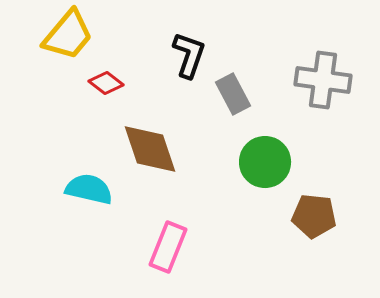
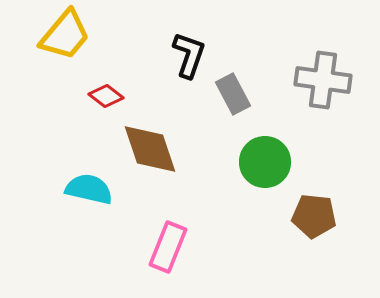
yellow trapezoid: moved 3 px left
red diamond: moved 13 px down
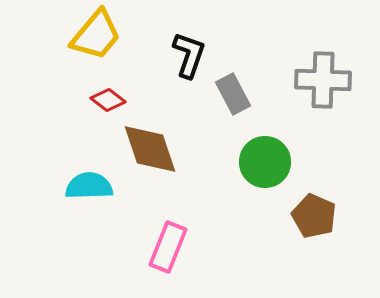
yellow trapezoid: moved 31 px right
gray cross: rotated 6 degrees counterclockwise
red diamond: moved 2 px right, 4 px down
cyan semicircle: moved 3 px up; rotated 15 degrees counterclockwise
brown pentagon: rotated 18 degrees clockwise
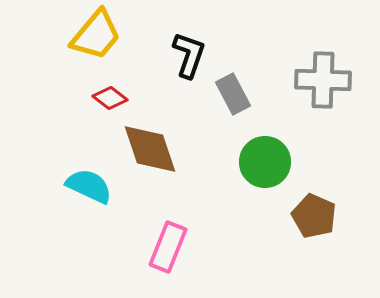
red diamond: moved 2 px right, 2 px up
cyan semicircle: rotated 27 degrees clockwise
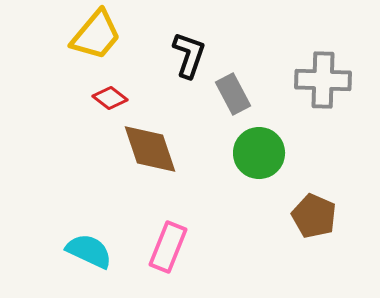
green circle: moved 6 px left, 9 px up
cyan semicircle: moved 65 px down
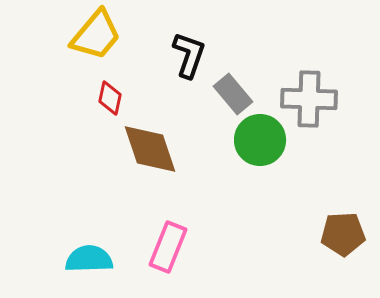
gray cross: moved 14 px left, 19 px down
gray rectangle: rotated 12 degrees counterclockwise
red diamond: rotated 64 degrees clockwise
green circle: moved 1 px right, 13 px up
brown pentagon: moved 29 px right, 18 px down; rotated 27 degrees counterclockwise
cyan semicircle: moved 8 px down; rotated 27 degrees counterclockwise
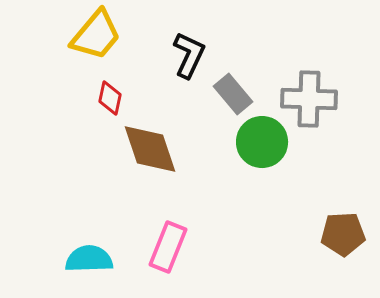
black L-shape: rotated 6 degrees clockwise
green circle: moved 2 px right, 2 px down
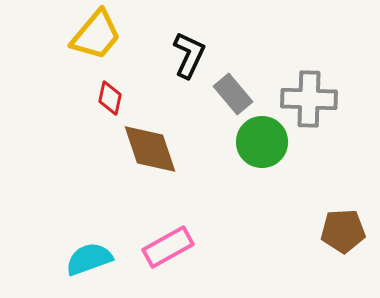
brown pentagon: moved 3 px up
pink rectangle: rotated 39 degrees clockwise
cyan semicircle: rotated 18 degrees counterclockwise
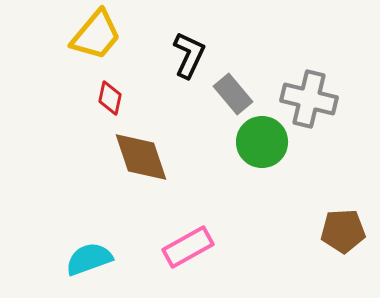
gray cross: rotated 12 degrees clockwise
brown diamond: moved 9 px left, 8 px down
pink rectangle: moved 20 px right
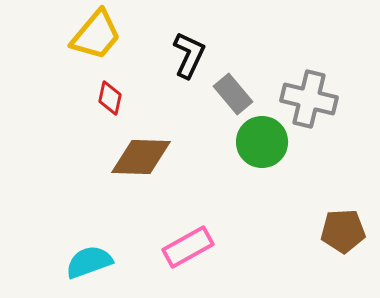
brown diamond: rotated 70 degrees counterclockwise
cyan semicircle: moved 3 px down
